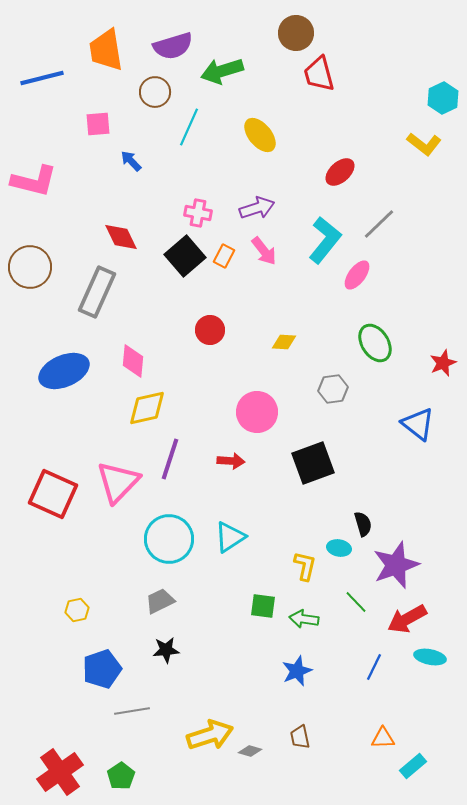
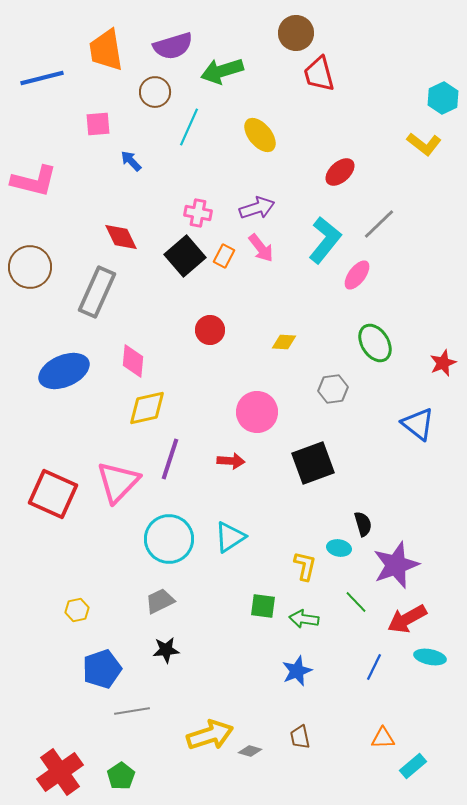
pink arrow at (264, 251): moved 3 px left, 3 px up
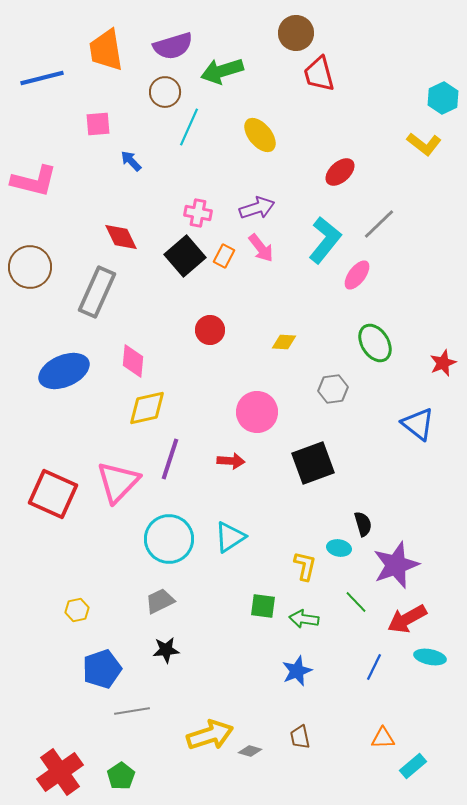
brown circle at (155, 92): moved 10 px right
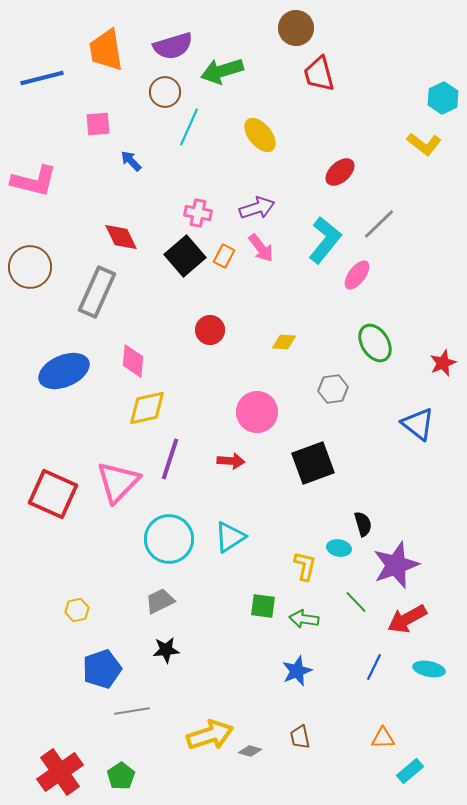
brown circle at (296, 33): moved 5 px up
cyan ellipse at (430, 657): moved 1 px left, 12 px down
cyan rectangle at (413, 766): moved 3 px left, 5 px down
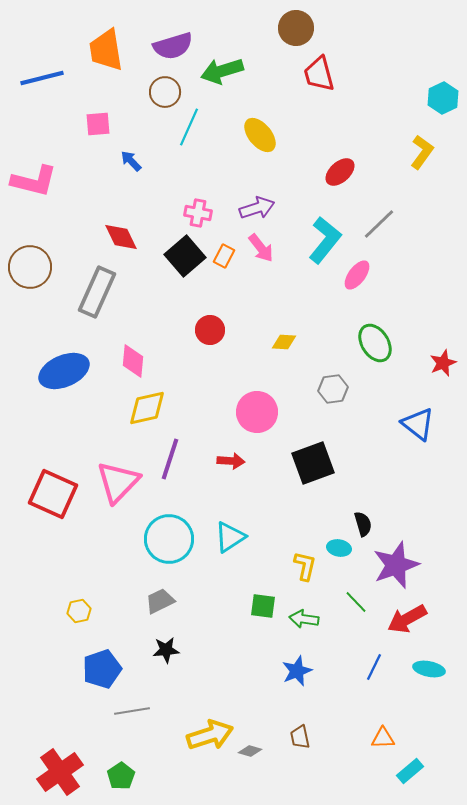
yellow L-shape at (424, 144): moved 2 px left, 8 px down; rotated 92 degrees counterclockwise
yellow hexagon at (77, 610): moved 2 px right, 1 px down
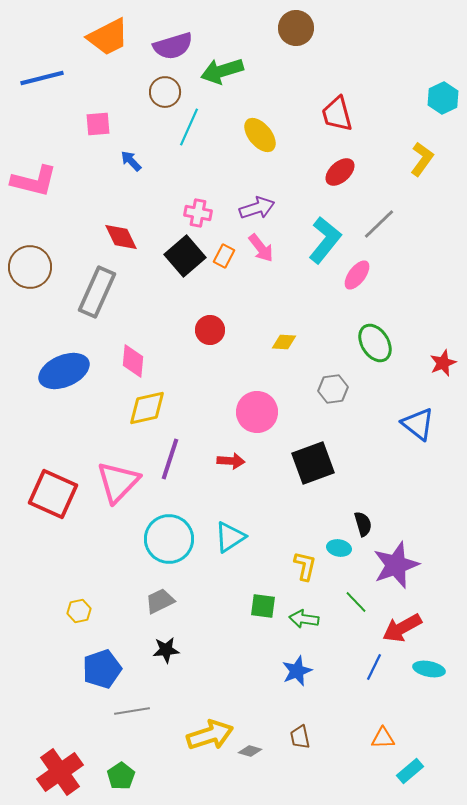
orange trapezoid at (106, 50): moved 2 px right, 13 px up; rotated 108 degrees counterclockwise
red trapezoid at (319, 74): moved 18 px right, 40 px down
yellow L-shape at (422, 152): moved 7 px down
red arrow at (407, 619): moved 5 px left, 9 px down
